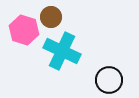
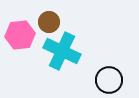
brown circle: moved 2 px left, 5 px down
pink hexagon: moved 4 px left, 5 px down; rotated 24 degrees counterclockwise
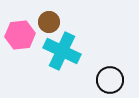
black circle: moved 1 px right
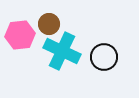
brown circle: moved 2 px down
black circle: moved 6 px left, 23 px up
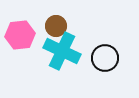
brown circle: moved 7 px right, 2 px down
black circle: moved 1 px right, 1 px down
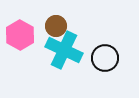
pink hexagon: rotated 24 degrees counterclockwise
cyan cross: moved 2 px right, 1 px up
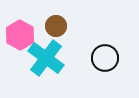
cyan cross: moved 18 px left, 8 px down; rotated 12 degrees clockwise
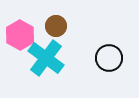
black circle: moved 4 px right
